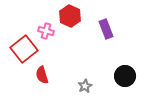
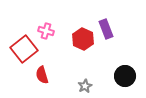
red hexagon: moved 13 px right, 23 px down
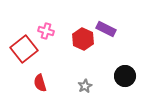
purple rectangle: rotated 42 degrees counterclockwise
red semicircle: moved 2 px left, 8 px down
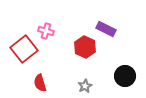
red hexagon: moved 2 px right, 8 px down
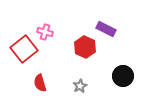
pink cross: moved 1 px left, 1 px down
black circle: moved 2 px left
gray star: moved 5 px left
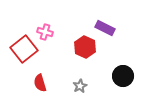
purple rectangle: moved 1 px left, 1 px up
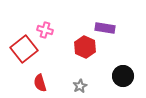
purple rectangle: rotated 18 degrees counterclockwise
pink cross: moved 2 px up
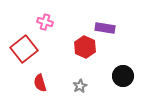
pink cross: moved 8 px up
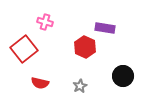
red semicircle: rotated 60 degrees counterclockwise
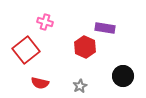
red square: moved 2 px right, 1 px down
